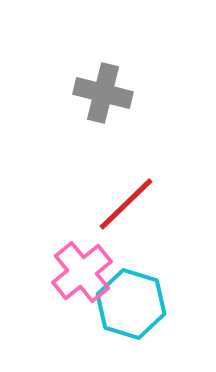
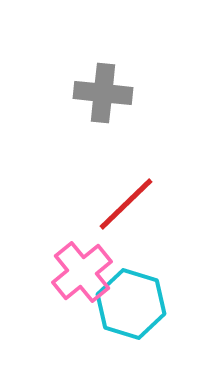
gray cross: rotated 8 degrees counterclockwise
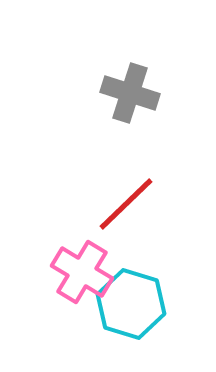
gray cross: moved 27 px right; rotated 12 degrees clockwise
pink cross: rotated 20 degrees counterclockwise
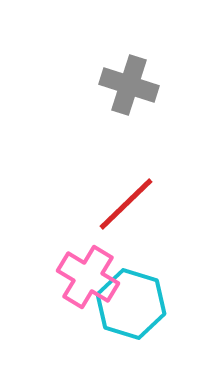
gray cross: moved 1 px left, 8 px up
pink cross: moved 6 px right, 5 px down
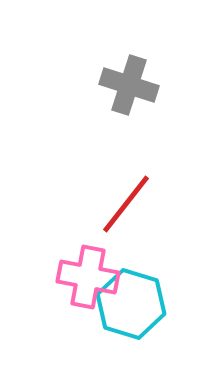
red line: rotated 8 degrees counterclockwise
pink cross: rotated 20 degrees counterclockwise
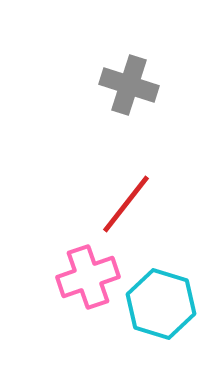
pink cross: rotated 30 degrees counterclockwise
cyan hexagon: moved 30 px right
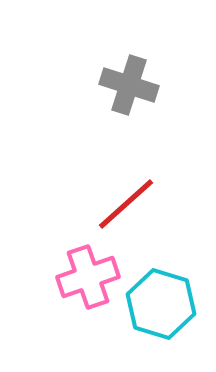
red line: rotated 10 degrees clockwise
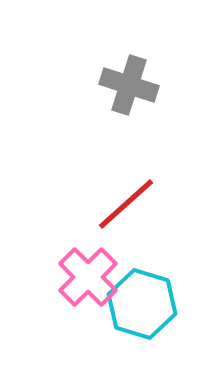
pink cross: rotated 26 degrees counterclockwise
cyan hexagon: moved 19 px left
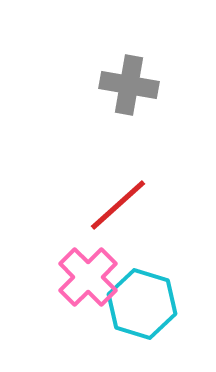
gray cross: rotated 8 degrees counterclockwise
red line: moved 8 px left, 1 px down
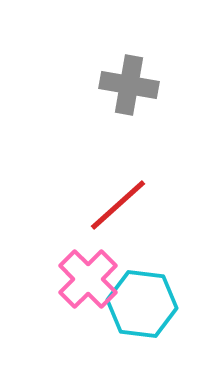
pink cross: moved 2 px down
cyan hexagon: rotated 10 degrees counterclockwise
